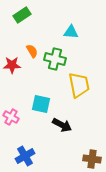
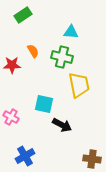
green rectangle: moved 1 px right
orange semicircle: moved 1 px right
green cross: moved 7 px right, 2 px up
cyan square: moved 3 px right
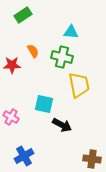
blue cross: moved 1 px left
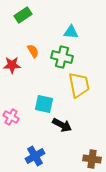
blue cross: moved 11 px right
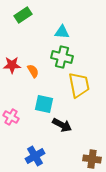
cyan triangle: moved 9 px left
orange semicircle: moved 20 px down
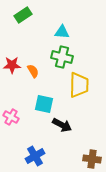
yellow trapezoid: rotated 12 degrees clockwise
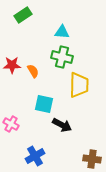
pink cross: moved 7 px down
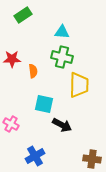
red star: moved 6 px up
orange semicircle: rotated 24 degrees clockwise
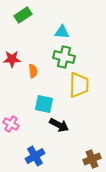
green cross: moved 2 px right
black arrow: moved 3 px left
brown cross: rotated 30 degrees counterclockwise
